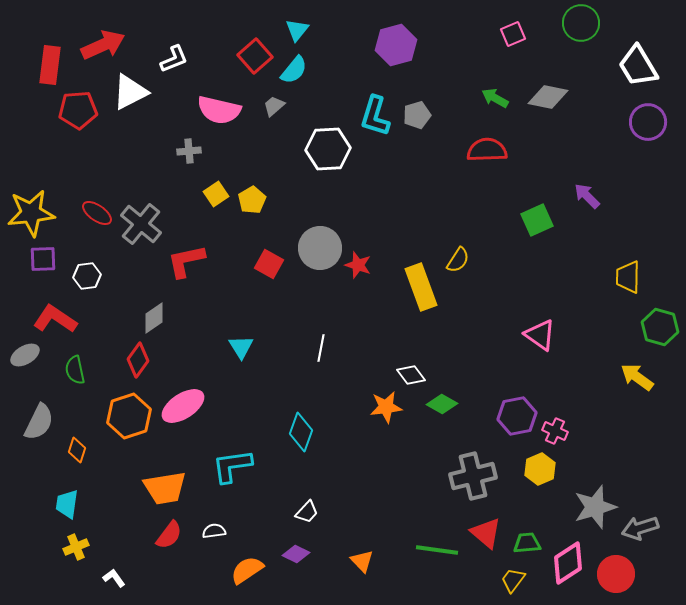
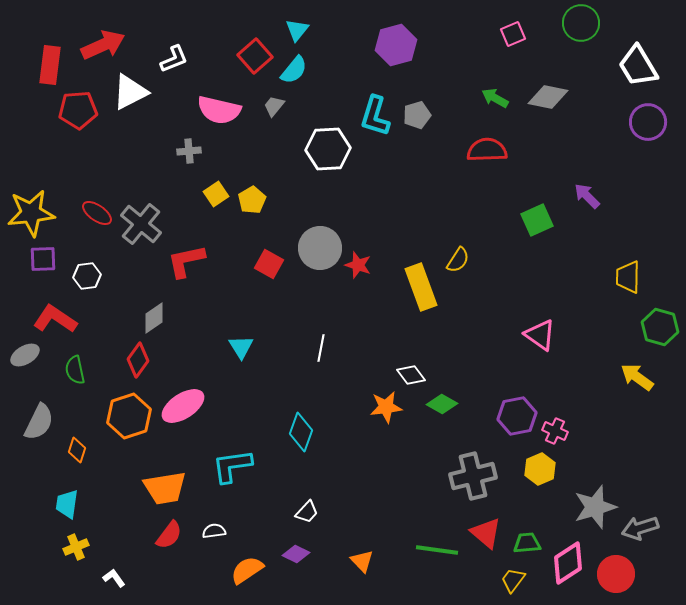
gray trapezoid at (274, 106): rotated 10 degrees counterclockwise
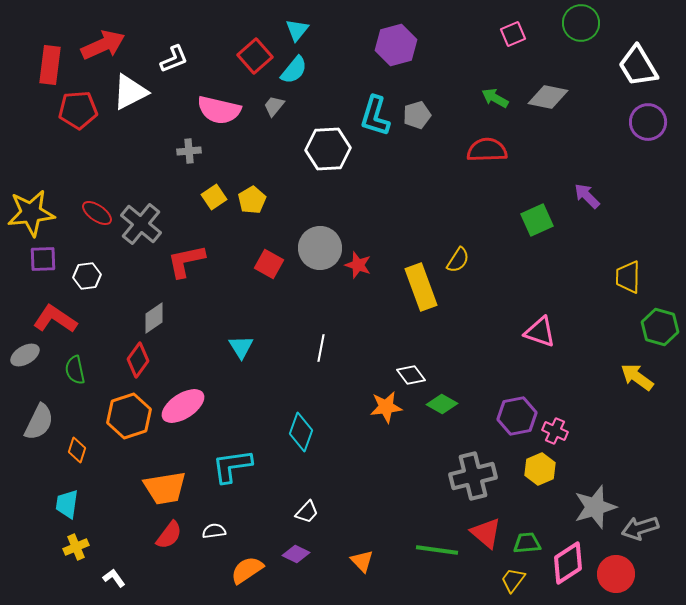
yellow square at (216, 194): moved 2 px left, 3 px down
pink triangle at (540, 335): moved 3 px up; rotated 16 degrees counterclockwise
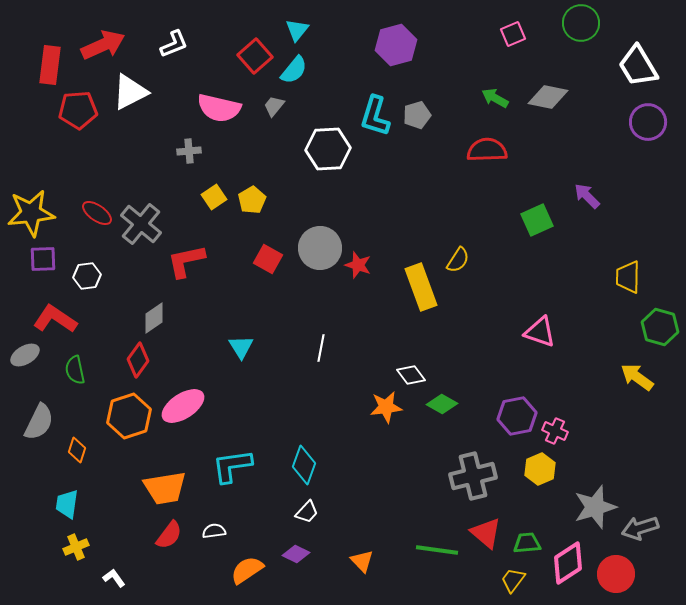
white L-shape at (174, 59): moved 15 px up
pink semicircle at (219, 110): moved 2 px up
red square at (269, 264): moved 1 px left, 5 px up
cyan diamond at (301, 432): moved 3 px right, 33 px down
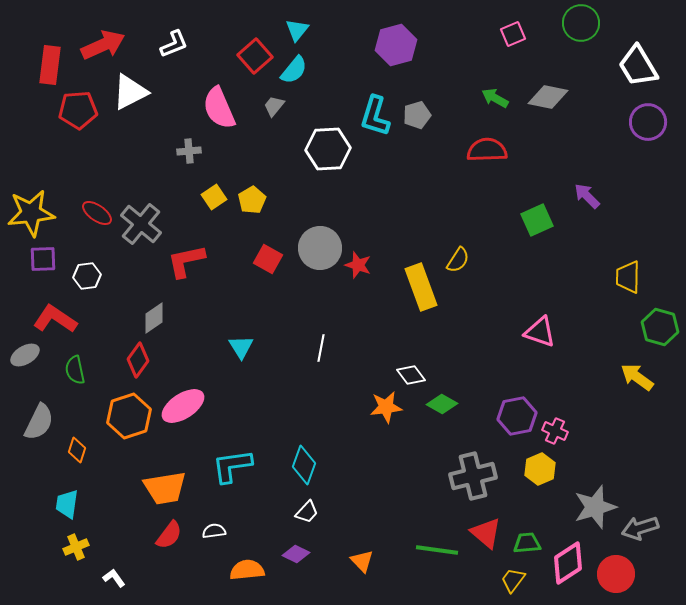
pink semicircle at (219, 108): rotated 54 degrees clockwise
orange semicircle at (247, 570): rotated 28 degrees clockwise
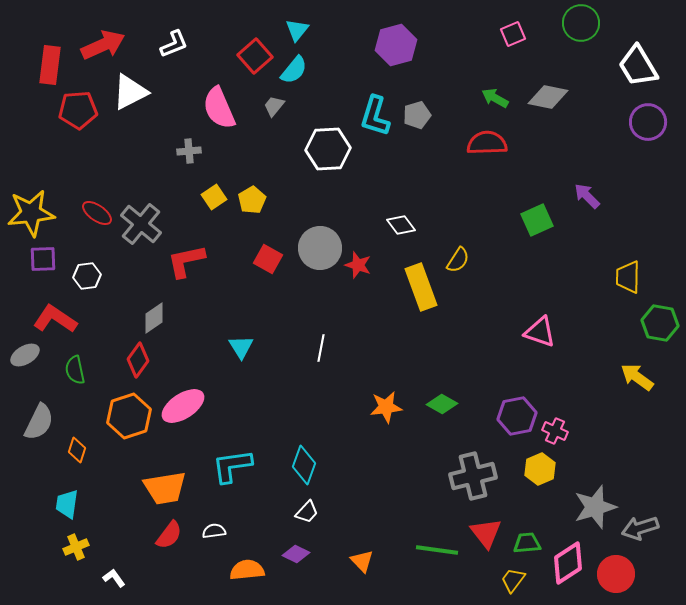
red semicircle at (487, 150): moved 7 px up
green hexagon at (660, 327): moved 4 px up; rotated 6 degrees counterclockwise
white diamond at (411, 375): moved 10 px left, 150 px up
red triangle at (486, 533): rotated 12 degrees clockwise
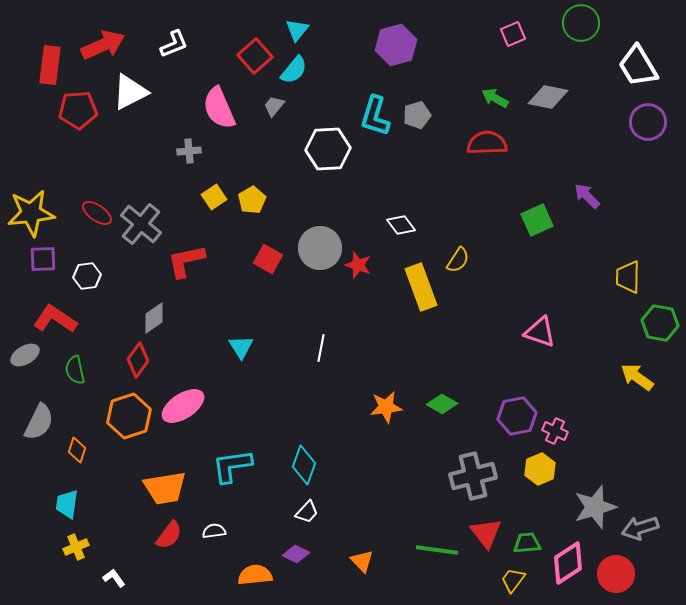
orange semicircle at (247, 570): moved 8 px right, 5 px down
